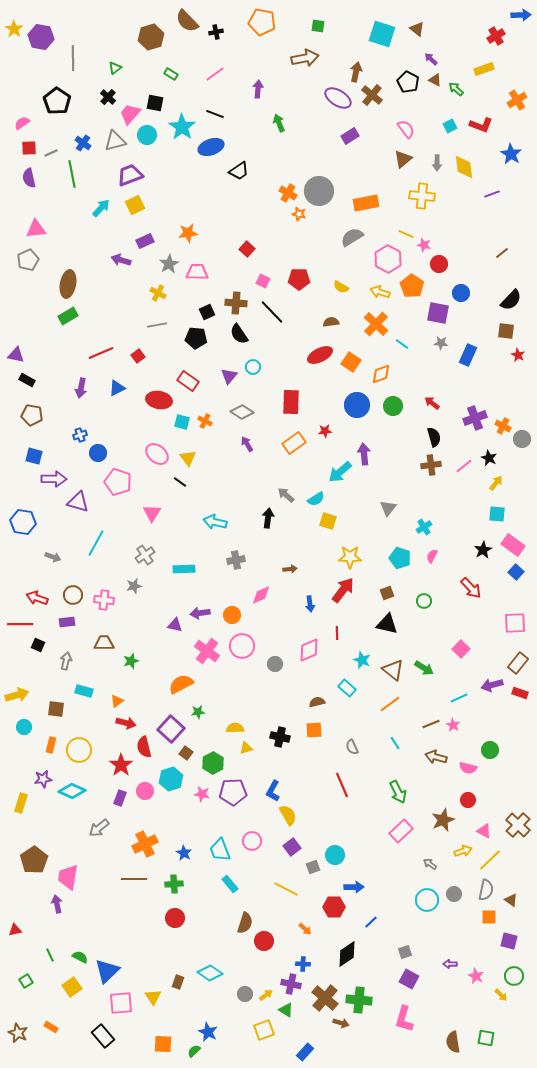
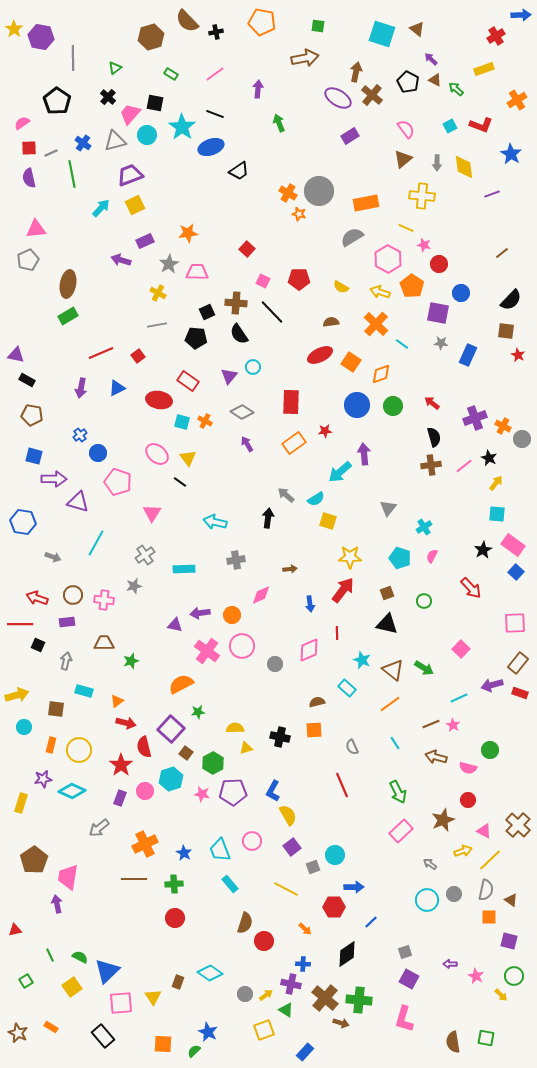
yellow line at (406, 234): moved 6 px up
blue cross at (80, 435): rotated 16 degrees counterclockwise
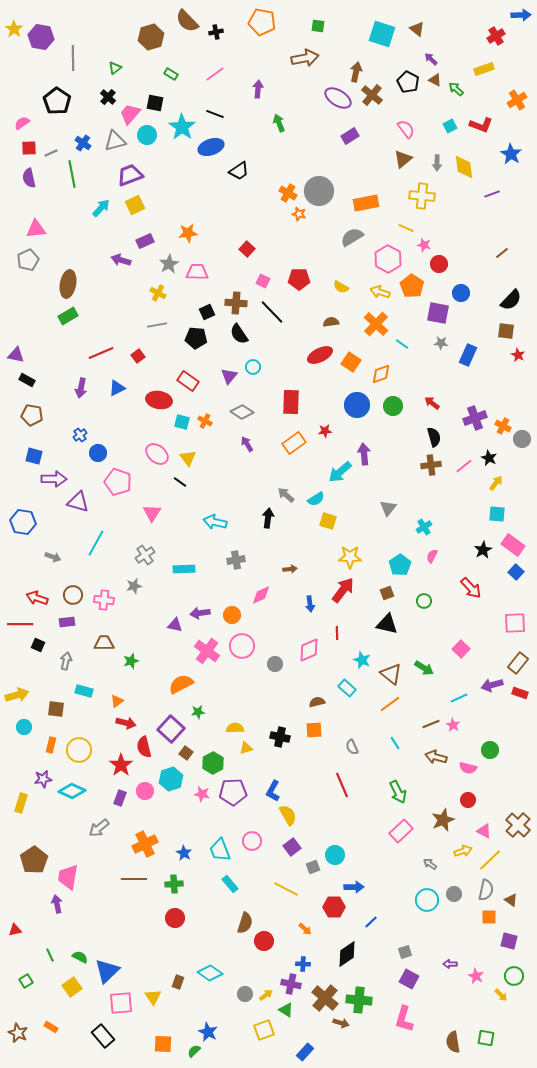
cyan pentagon at (400, 558): moved 7 px down; rotated 20 degrees clockwise
brown triangle at (393, 670): moved 2 px left, 4 px down
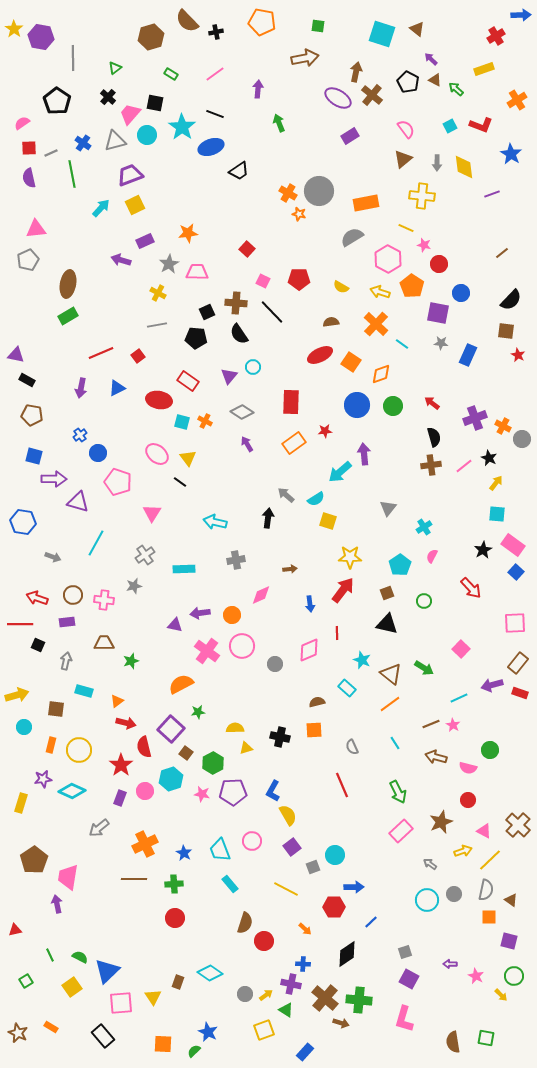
brown star at (443, 820): moved 2 px left, 2 px down
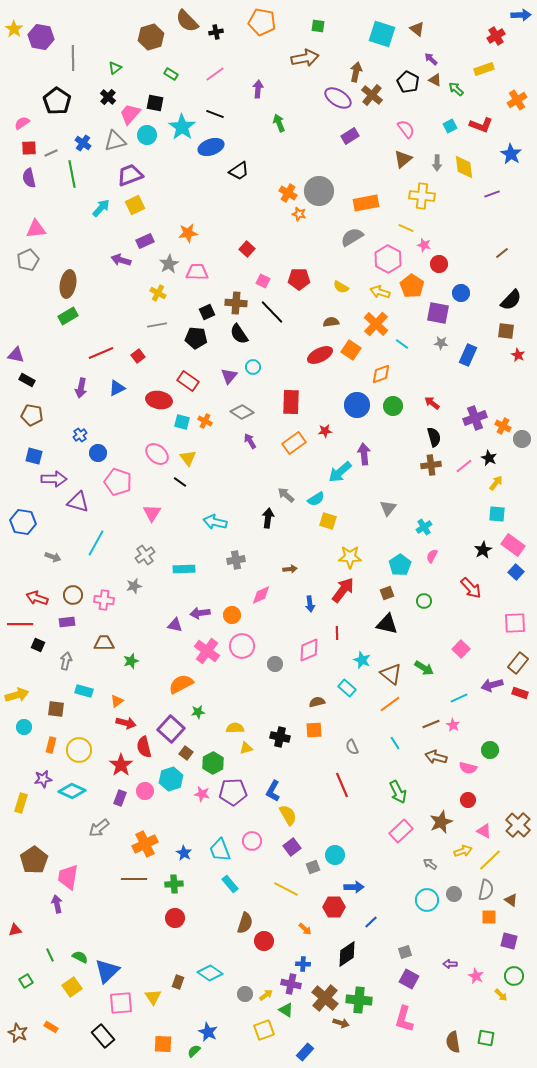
orange square at (351, 362): moved 12 px up
purple arrow at (247, 444): moved 3 px right, 3 px up
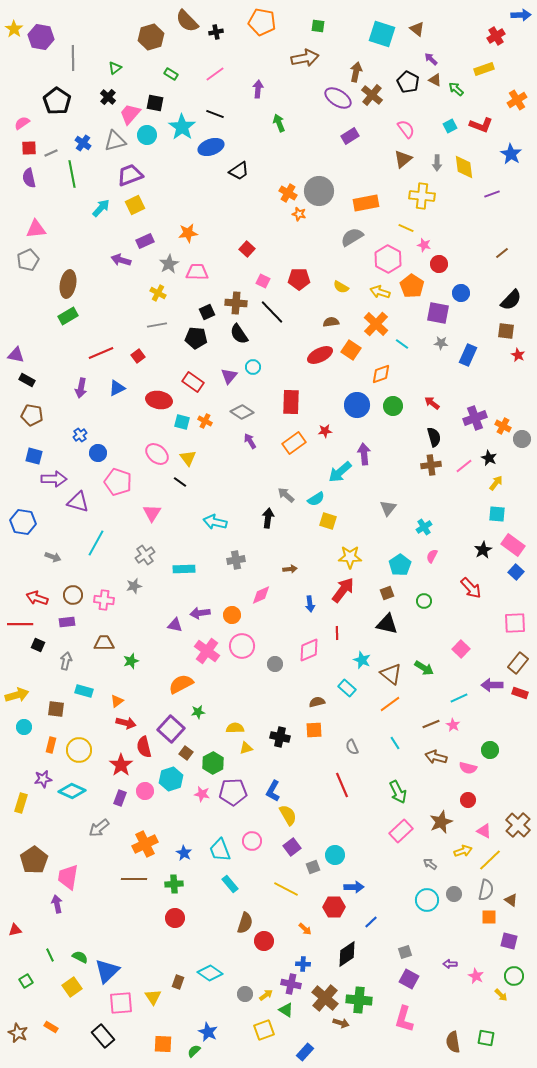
red rectangle at (188, 381): moved 5 px right, 1 px down
purple arrow at (492, 685): rotated 15 degrees clockwise
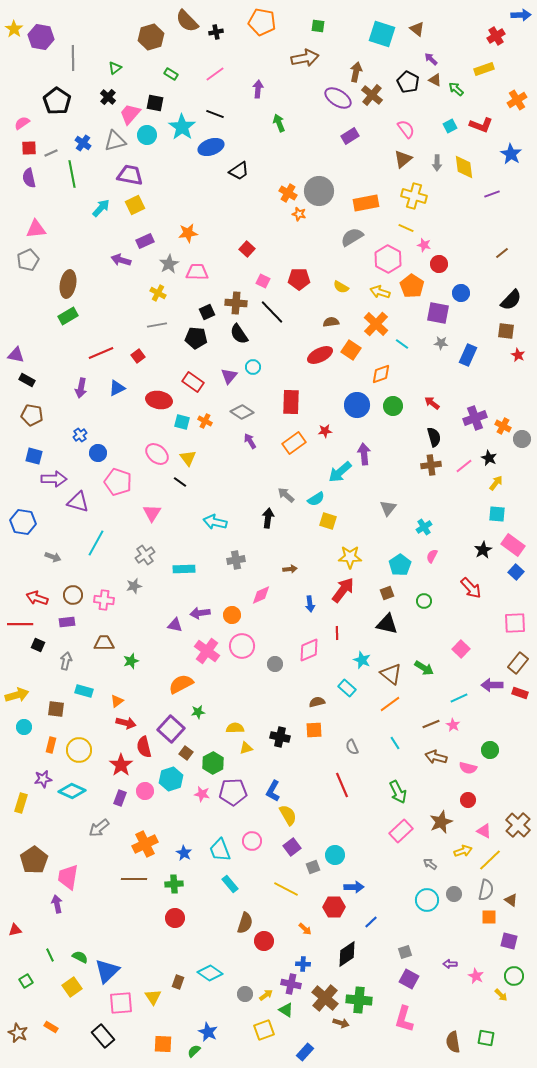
purple trapezoid at (130, 175): rotated 32 degrees clockwise
yellow cross at (422, 196): moved 8 px left; rotated 10 degrees clockwise
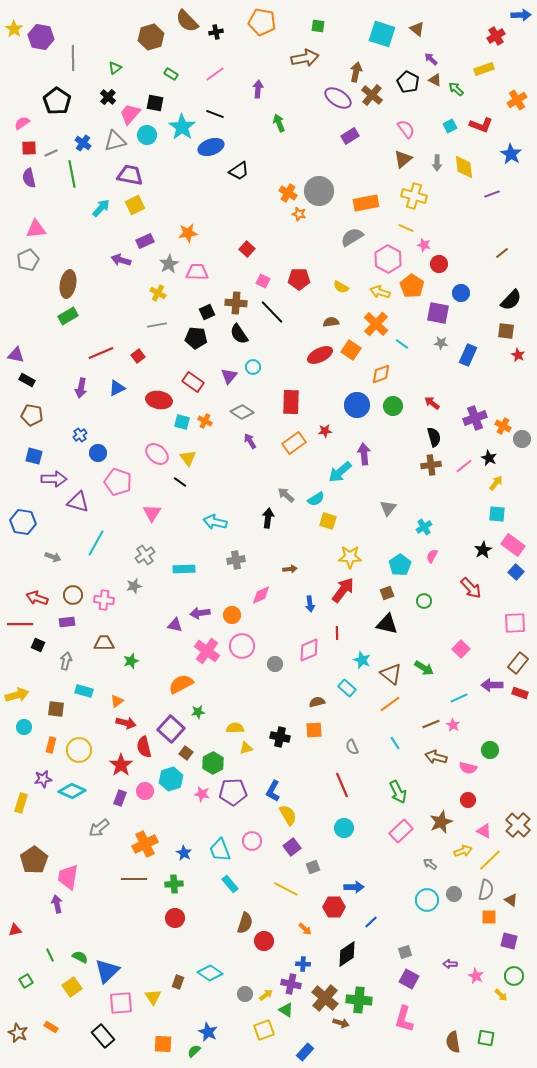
cyan circle at (335, 855): moved 9 px right, 27 px up
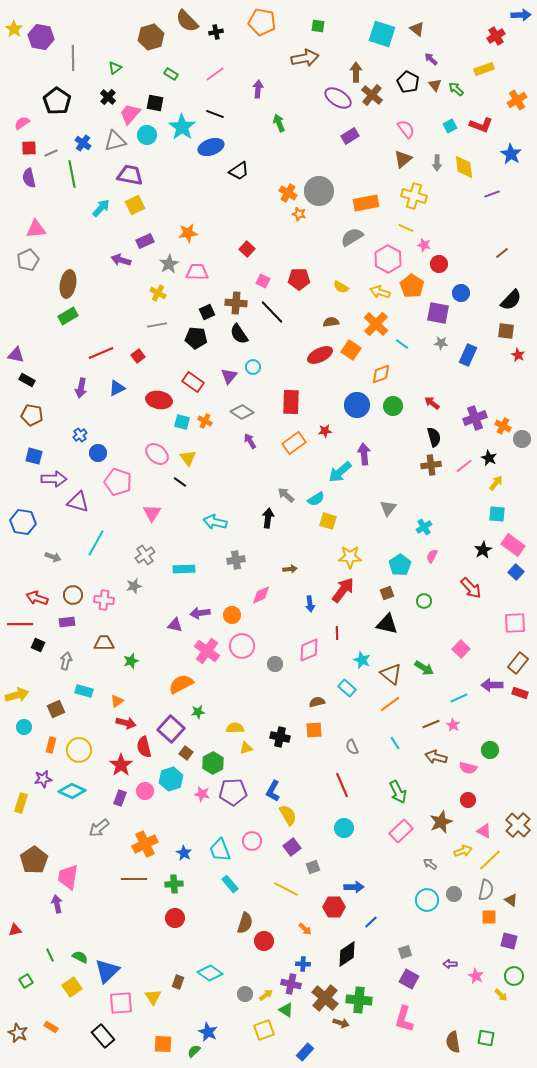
brown arrow at (356, 72): rotated 12 degrees counterclockwise
brown triangle at (435, 80): moved 5 px down; rotated 24 degrees clockwise
brown square at (56, 709): rotated 30 degrees counterclockwise
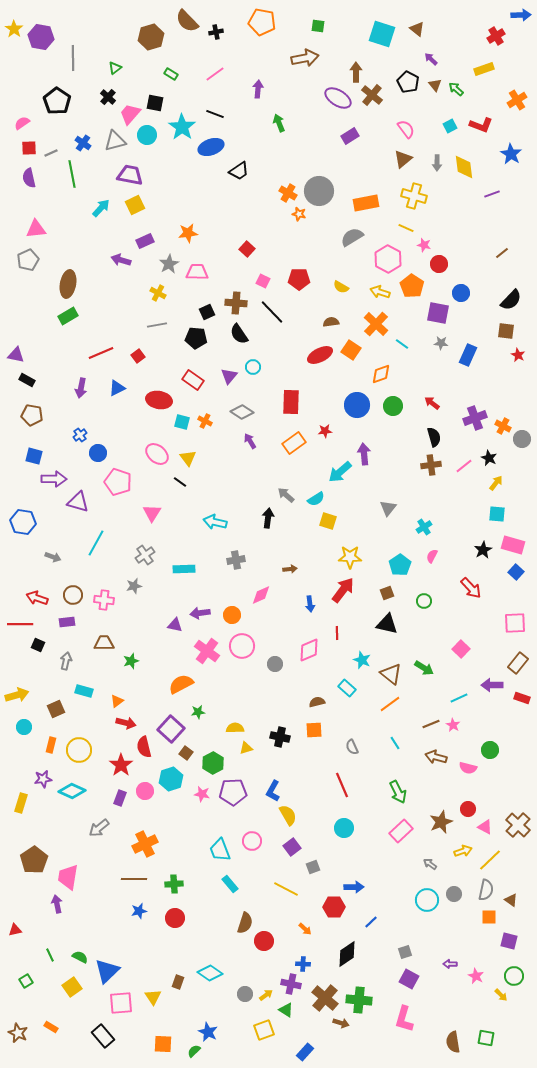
red rectangle at (193, 382): moved 2 px up
pink rectangle at (513, 545): rotated 20 degrees counterclockwise
red rectangle at (520, 693): moved 2 px right, 5 px down
red circle at (468, 800): moved 9 px down
pink triangle at (484, 831): moved 1 px right, 4 px up
blue star at (184, 853): moved 45 px left, 58 px down; rotated 28 degrees clockwise
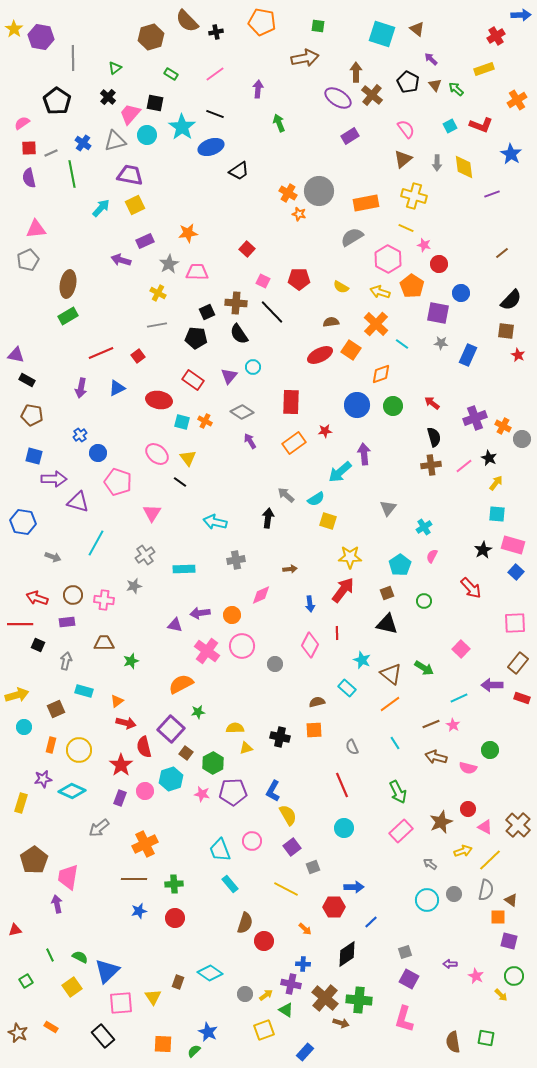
pink diamond at (309, 650): moved 1 px right, 5 px up; rotated 40 degrees counterclockwise
orange square at (489, 917): moved 9 px right
